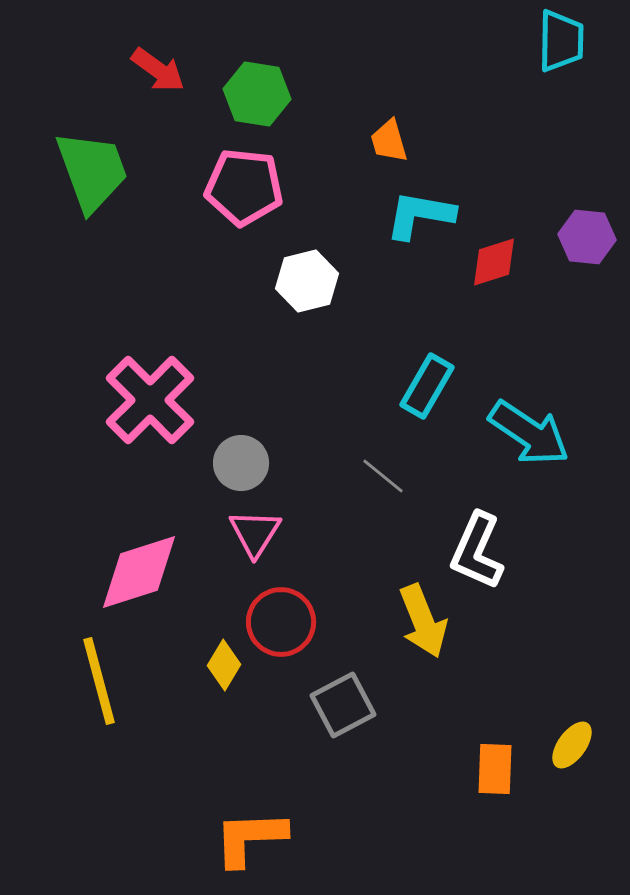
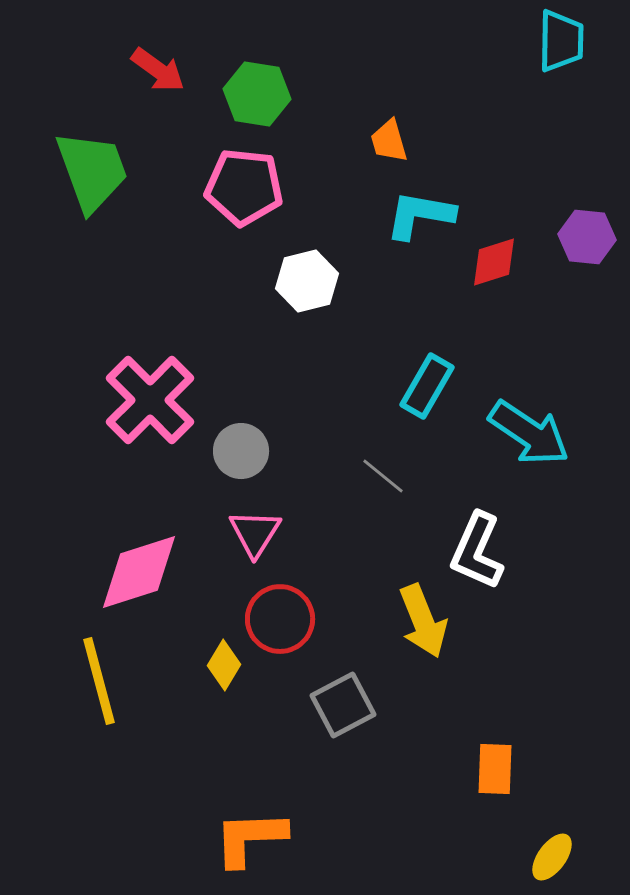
gray circle: moved 12 px up
red circle: moved 1 px left, 3 px up
yellow ellipse: moved 20 px left, 112 px down
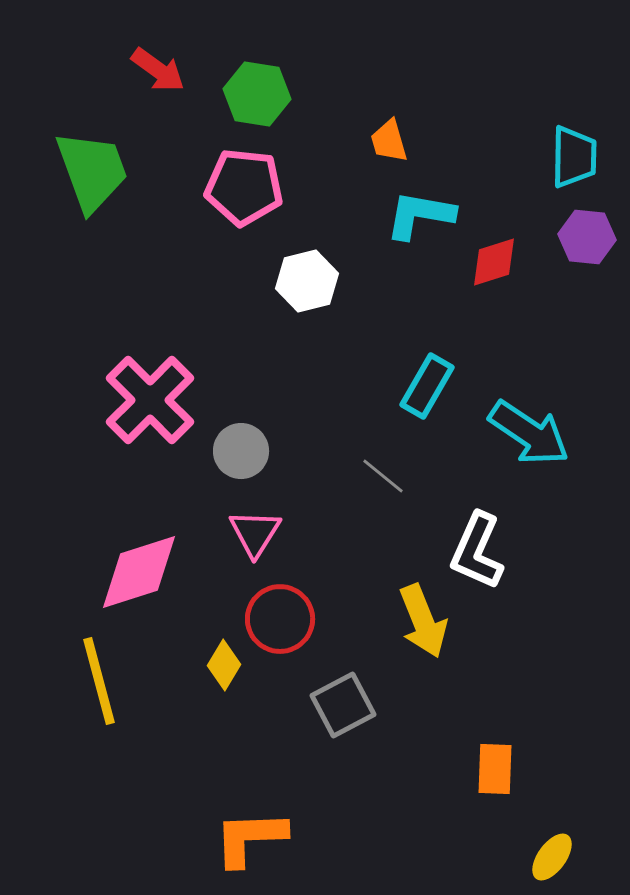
cyan trapezoid: moved 13 px right, 116 px down
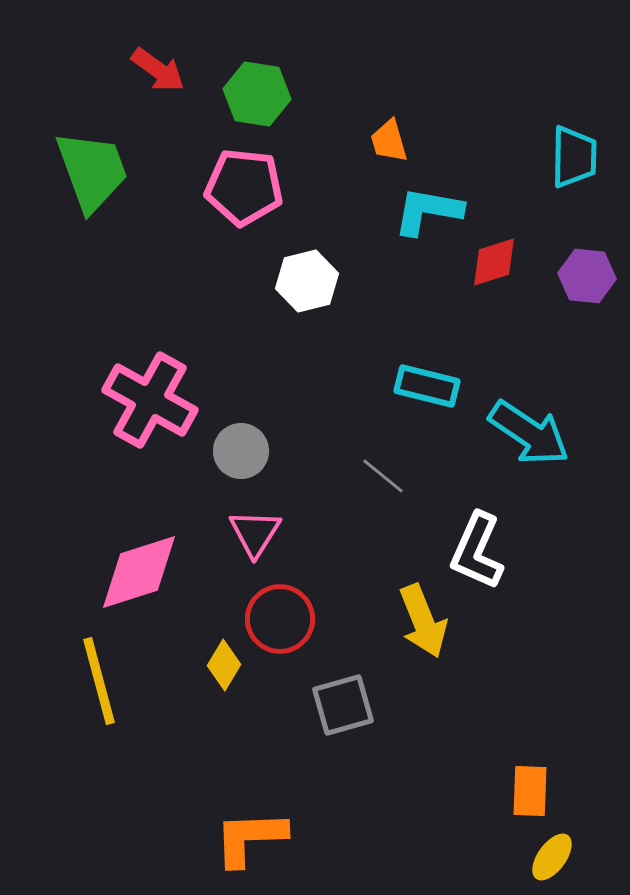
cyan L-shape: moved 8 px right, 4 px up
purple hexagon: moved 39 px down
cyan rectangle: rotated 74 degrees clockwise
pink cross: rotated 16 degrees counterclockwise
gray square: rotated 12 degrees clockwise
orange rectangle: moved 35 px right, 22 px down
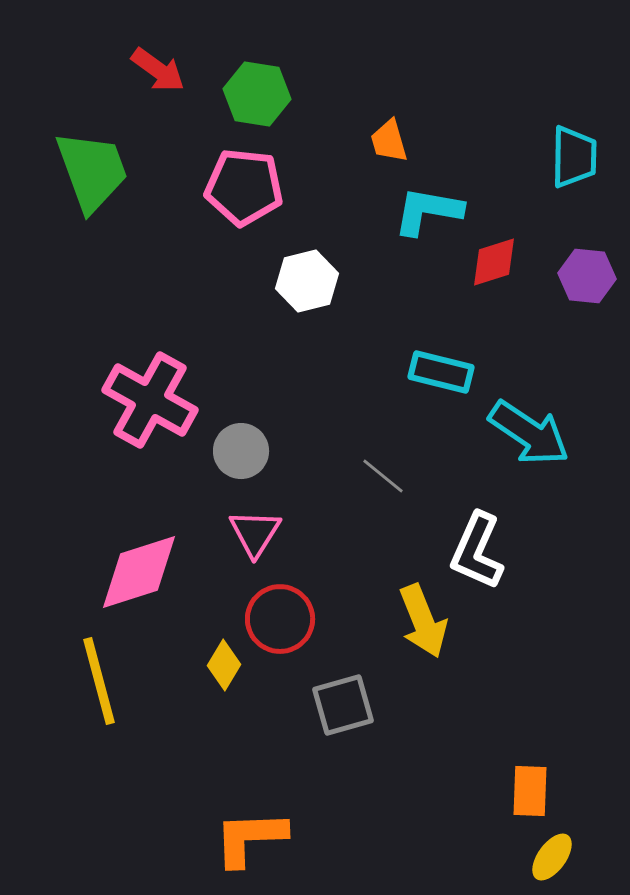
cyan rectangle: moved 14 px right, 14 px up
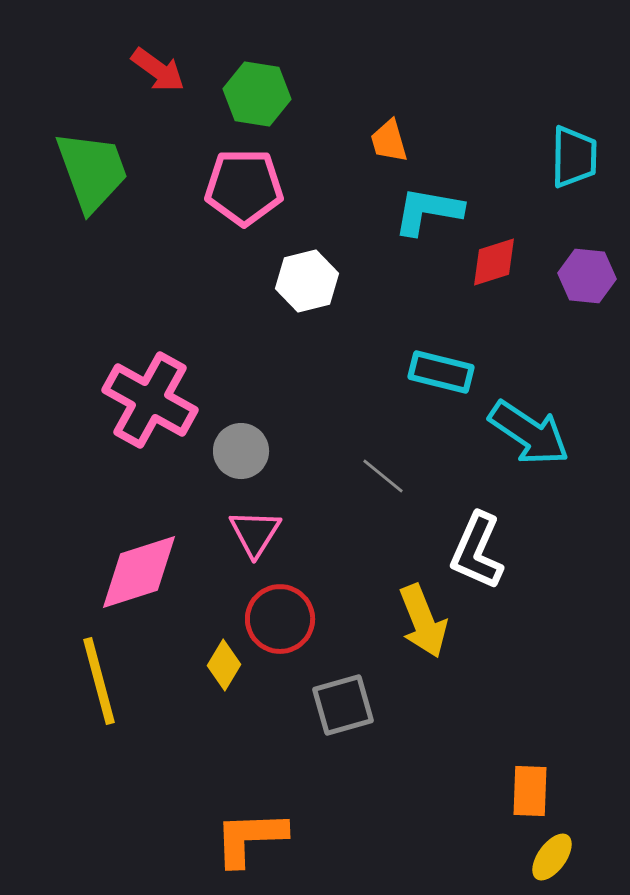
pink pentagon: rotated 6 degrees counterclockwise
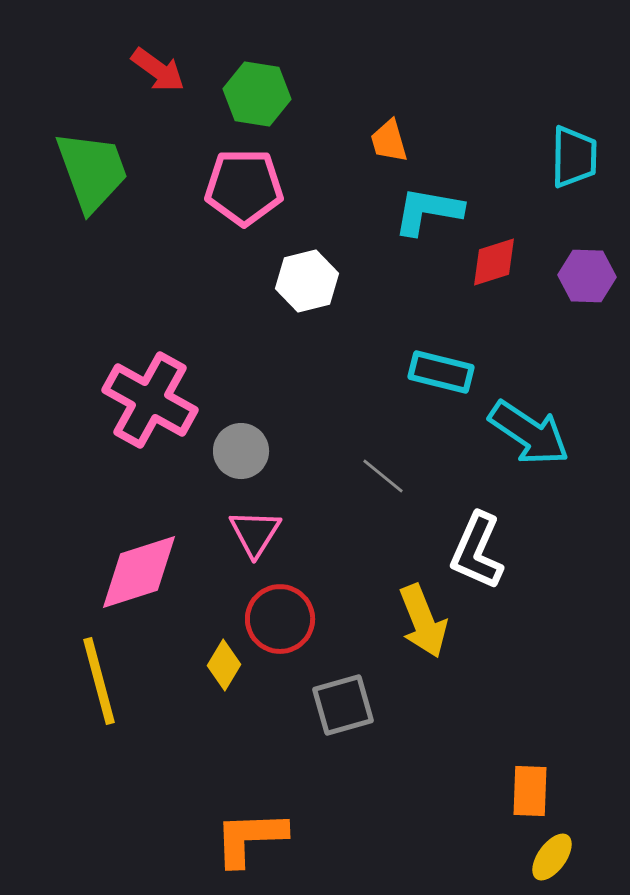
purple hexagon: rotated 4 degrees counterclockwise
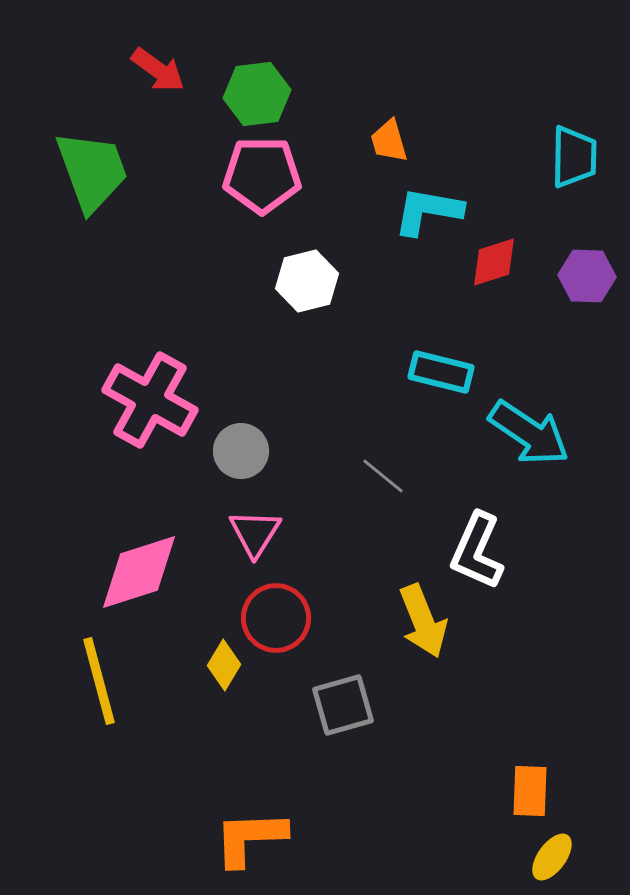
green hexagon: rotated 16 degrees counterclockwise
pink pentagon: moved 18 px right, 12 px up
red circle: moved 4 px left, 1 px up
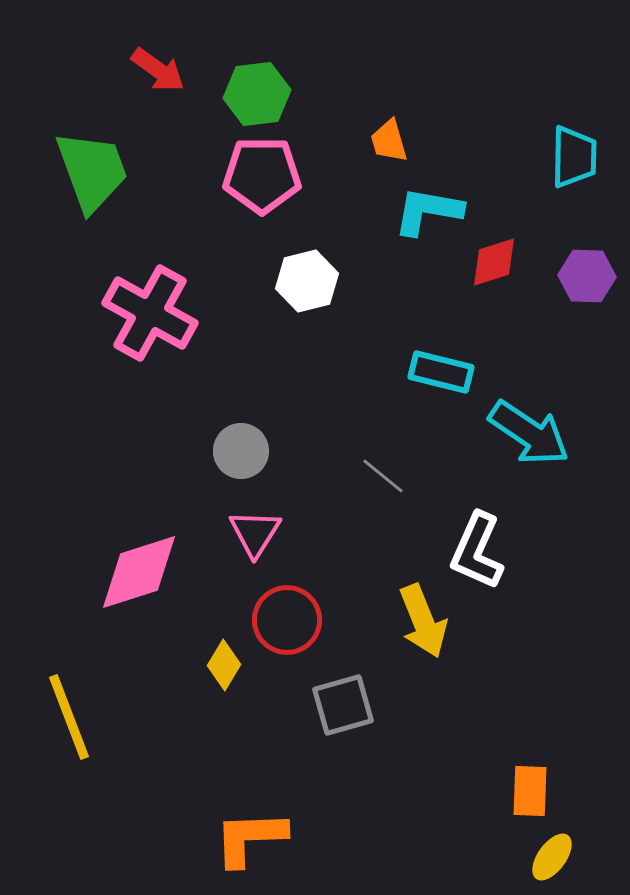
pink cross: moved 87 px up
red circle: moved 11 px right, 2 px down
yellow line: moved 30 px left, 36 px down; rotated 6 degrees counterclockwise
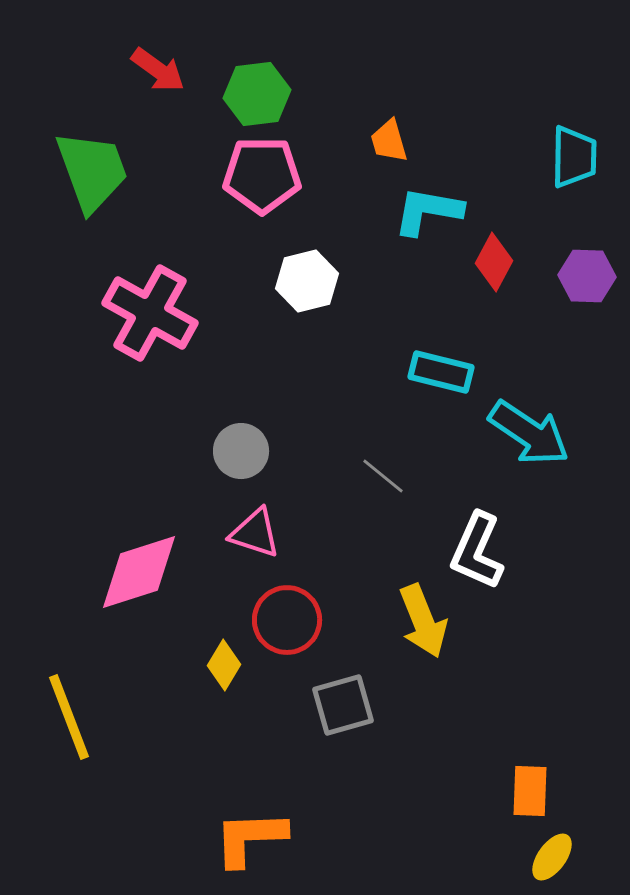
red diamond: rotated 44 degrees counterclockwise
pink triangle: rotated 44 degrees counterclockwise
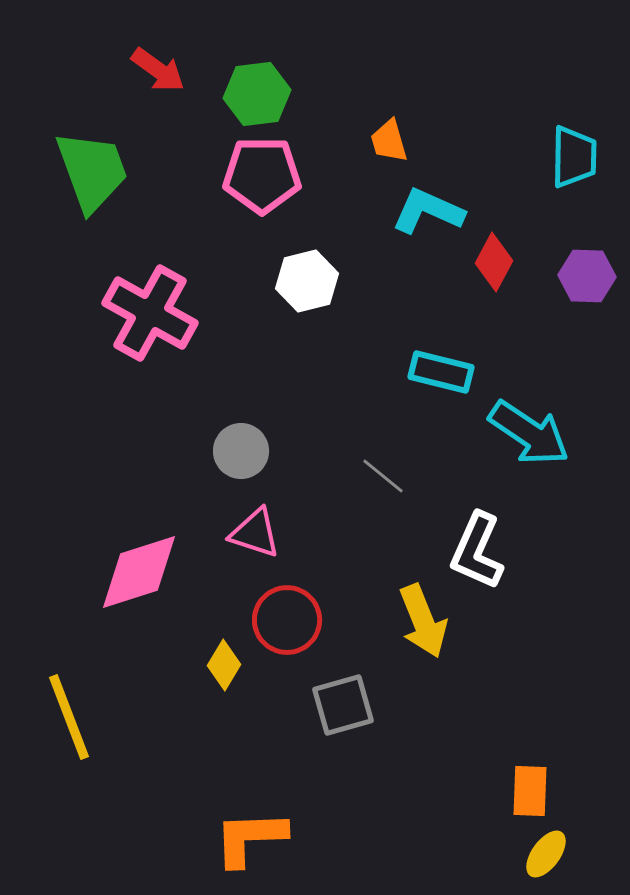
cyan L-shape: rotated 14 degrees clockwise
yellow ellipse: moved 6 px left, 3 px up
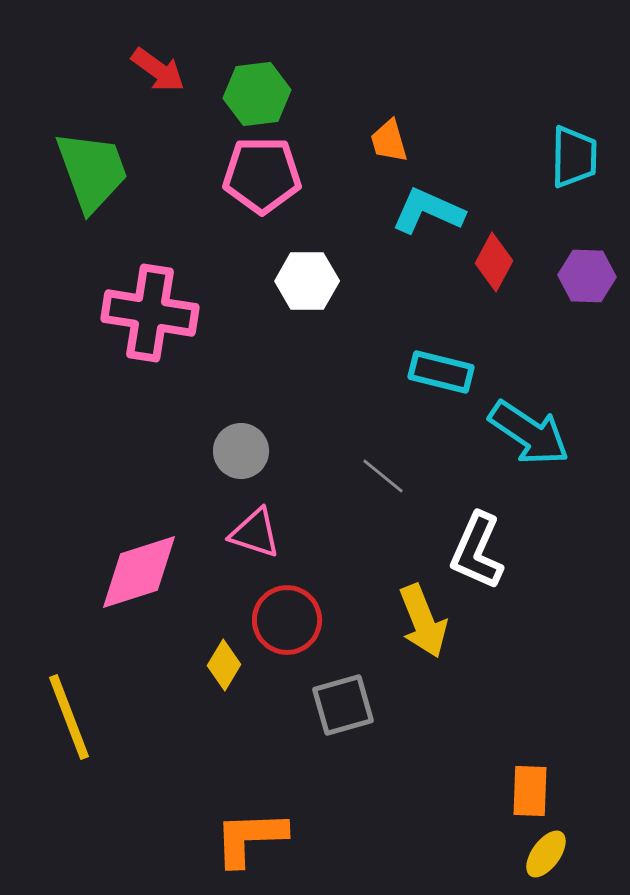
white hexagon: rotated 14 degrees clockwise
pink cross: rotated 20 degrees counterclockwise
